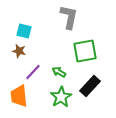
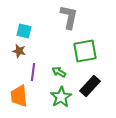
purple line: rotated 36 degrees counterclockwise
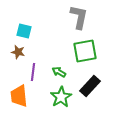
gray L-shape: moved 10 px right
brown star: moved 1 px left, 1 px down
